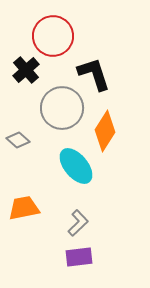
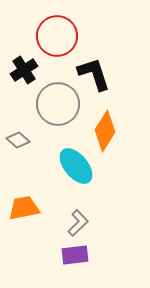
red circle: moved 4 px right
black cross: moved 2 px left; rotated 8 degrees clockwise
gray circle: moved 4 px left, 4 px up
purple rectangle: moved 4 px left, 2 px up
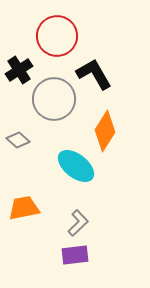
black cross: moved 5 px left
black L-shape: rotated 12 degrees counterclockwise
gray circle: moved 4 px left, 5 px up
cyan ellipse: rotated 12 degrees counterclockwise
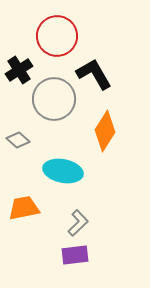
cyan ellipse: moved 13 px left, 5 px down; rotated 27 degrees counterclockwise
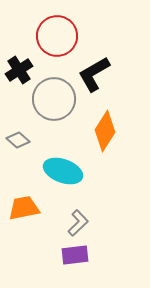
black L-shape: rotated 90 degrees counterclockwise
cyan ellipse: rotated 9 degrees clockwise
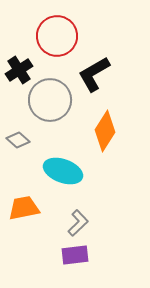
gray circle: moved 4 px left, 1 px down
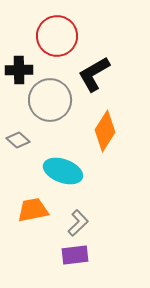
black cross: rotated 32 degrees clockwise
orange trapezoid: moved 9 px right, 2 px down
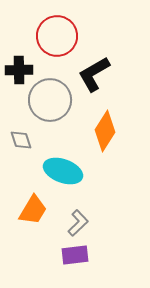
gray diamond: moved 3 px right; rotated 30 degrees clockwise
orange trapezoid: rotated 132 degrees clockwise
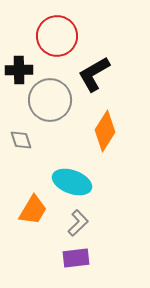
cyan ellipse: moved 9 px right, 11 px down
purple rectangle: moved 1 px right, 3 px down
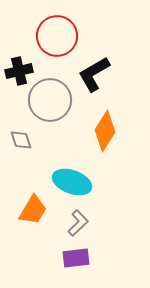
black cross: moved 1 px down; rotated 12 degrees counterclockwise
